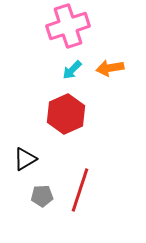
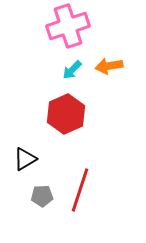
orange arrow: moved 1 px left, 2 px up
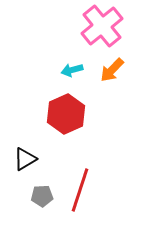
pink cross: moved 34 px right; rotated 21 degrees counterclockwise
orange arrow: moved 3 px right, 4 px down; rotated 36 degrees counterclockwise
cyan arrow: rotated 30 degrees clockwise
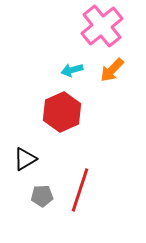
red hexagon: moved 4 px left, 2 px up
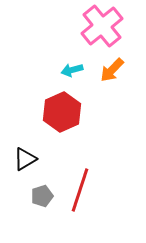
gray pentagon: rotated 15 degrees counterclockwise
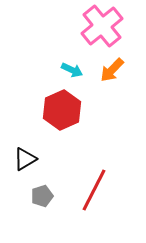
cyan arrow: rotated 140 degrees counterclockwise
red hexagon: moved 2 px up
red line: moved 14 px right; rotated 9 degrees clockwise
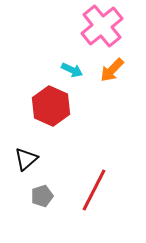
red hexagon: moved 11 px left, 4 px up; rotated 12 degrees counterclockwise
black triangle: moved 1 px right; rotated 10 degrees counterclockwise
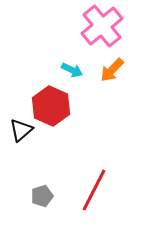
black triangle: moved 5 px left, 29 px up
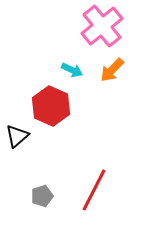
black triangle: moved 4 px left, 6 px down
